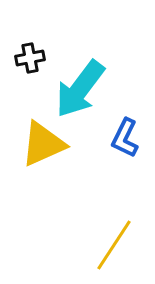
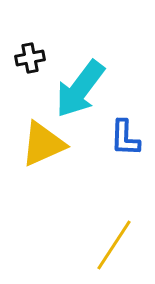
blue L-shape: rotated 24 degrees counterclockwise
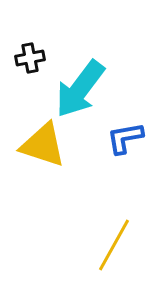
blue L-shape: rotated 78 degrees clockwise
yellow triangle: moved 1 px down; rotated 42 degrees clockwise
yellow line: rotated 4 degrees counterclockwise
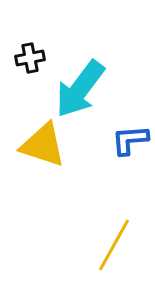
blue L-shape: moved 5 px right, 2 px down; rotated 6 degrees clockwise
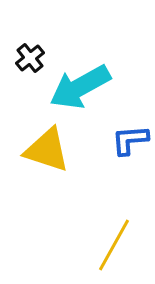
black cross: rotated 28 degrees counterclockwise
cyan arrow: moved 2 px up; rotated 24 degrees clockwise
yellow triangle: moved 4 px right, 5 px down
